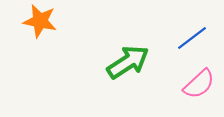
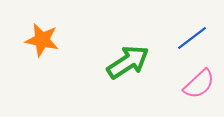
orange star: moved 2 px right, 19 px down
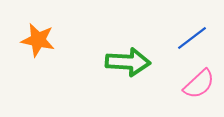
orange star: moved 4 px left
green arrow: rotated 36 degrees clockwise
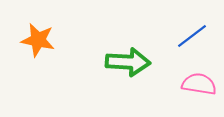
blue line: moved 2 px up
pink semicircle: rotated 128 degrees counterclockwise
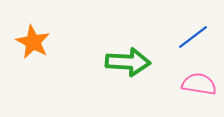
blue line: moved 1 px right, 1 px down
orange star: moved 5 px left, 2 px down; rotated 16 degrees clockwise
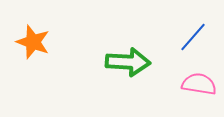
blue line: rotated 12 degrees counterclockwise
orange star: rotated 8 degrees counterclockwise
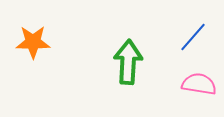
orange star: rotated 20 degrees counterclockwise
green arrow: rotated 90 degrees counterclockwise
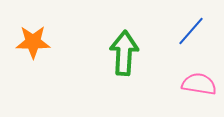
blue line: moved 2 px left, 6 px up
green arrow: moved 4 px left, 9 px up
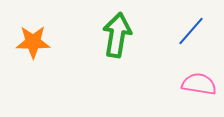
green arrow: moved 7 px left, 18 px up; rotated 6 degrees clockwise
